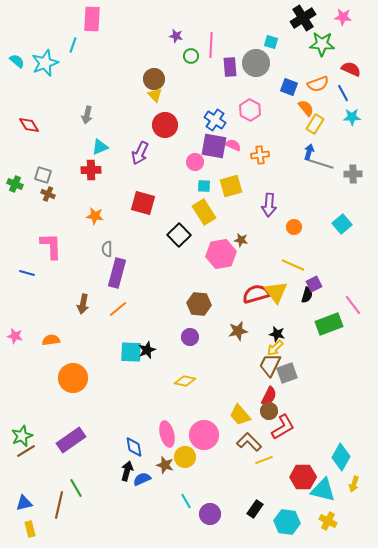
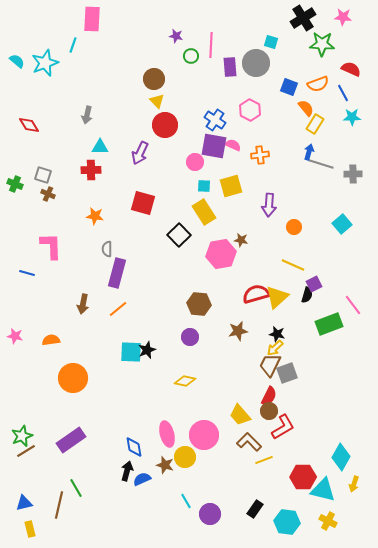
yellow triangle at (155, 95): moved 2 px right, 6 px down
cyan triangle at (100, 147): rotated 24 degrees clockwise
yellow triangle at (276, 292): moved 1 px right, 5 px down; rotated 25 degrees clockwise
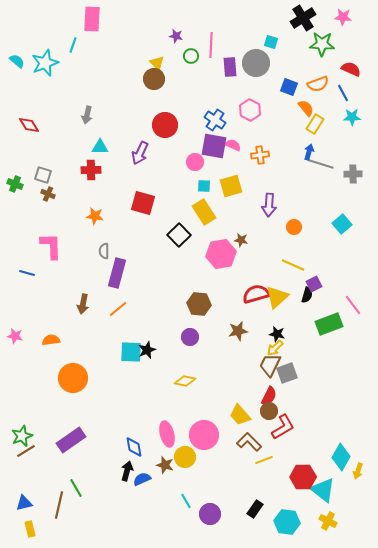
yellow triangle at (157, 101): moved 38 px up
gray semicircle at (107, 249): moved 3 px left, 2 px down
yellow arrow at (354, 484): moved 4 px right, 13 px up
cyan triangle at (323, 490): rotated 24 degrees clockwise
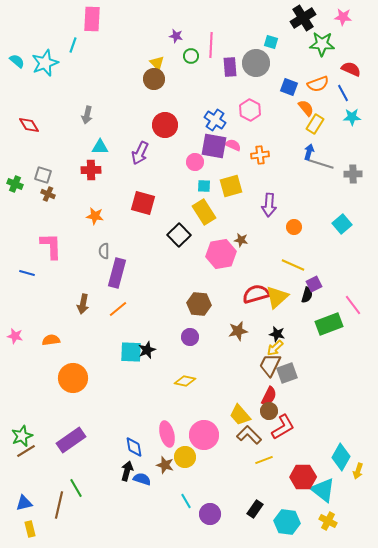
brown L-shape at (249, 442): moved 7 px up
blue semicircle at (142, 479): rotated 42 degrees clockwise
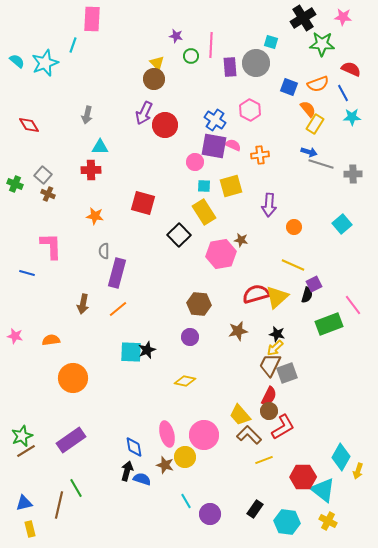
orange semicircle at (306, 108): moved 2 px right, 1 px down
blue arrow at (309, 152): rotated 91 degrees clockwise
purple arrow at (140, 153): moved 4 px right, 40 px up
gray square at (43, 175): rotated 24 degrees clockwise
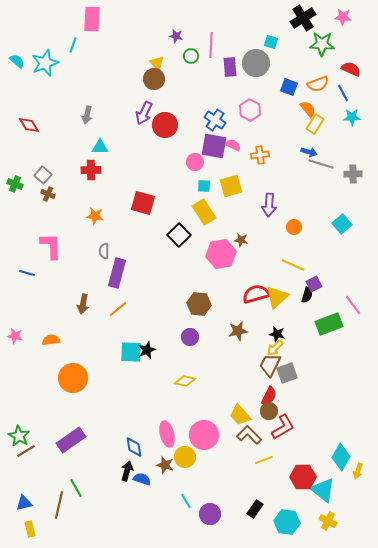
green star at (22, 436): moved 3 px left; rotated 20 degrees counterclockwise
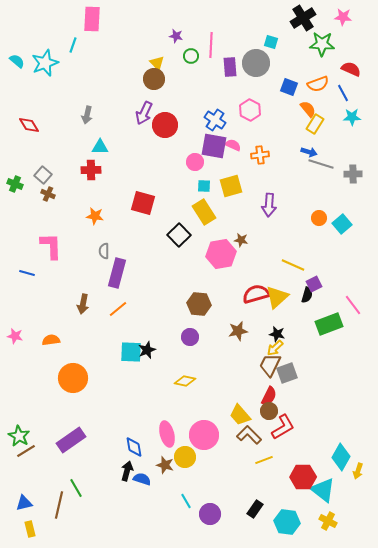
orange circle at (294, 227): moved 25 px right, 9 px up
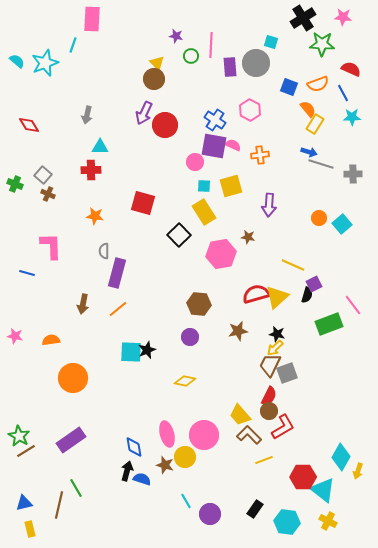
brown star at (241, 240): moved 7 px right, 3 px up
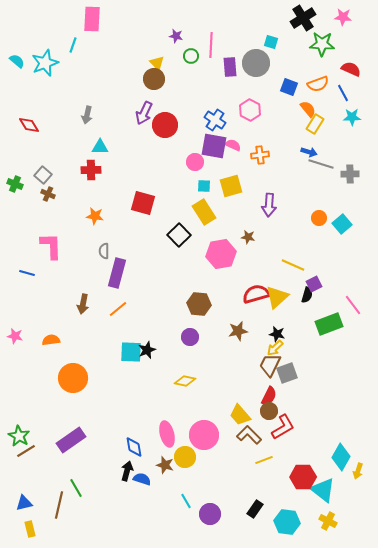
gray cross at (353, 174): moved 3 px left
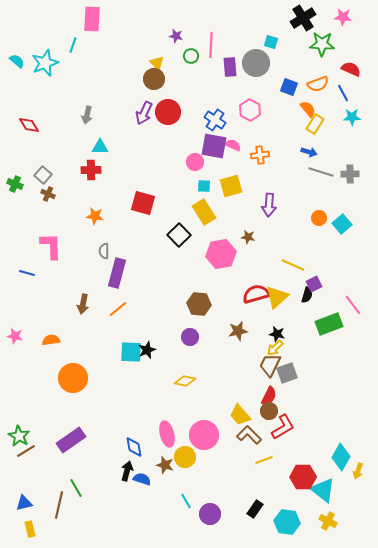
red circle at (165, 125): moved 3 px right, 13 px up
gray line at (321, 164): moved 8 px down
